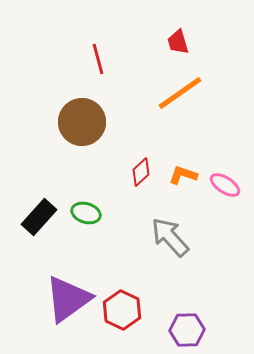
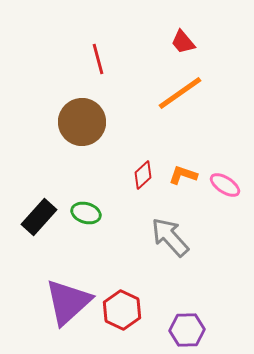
red trapezoid: moved 5 px right; rotated 24 degrees counterclockwise
red diamond: moved 2 px right, 3 px down
purple triangle: moved 3 px down; rotated 6 degrees counterclockwise
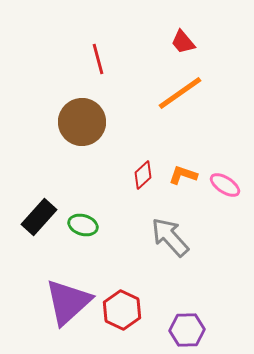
green ellipse: moved 3 px left, 12 px down
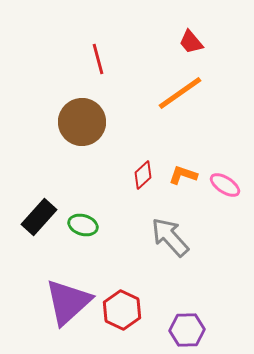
red trapezoid: moved 8 px right
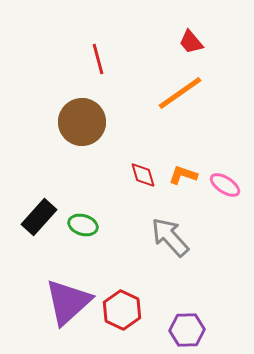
red diamond: rotated 64 degrees counterclockwise
